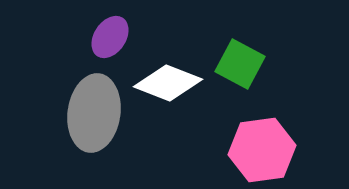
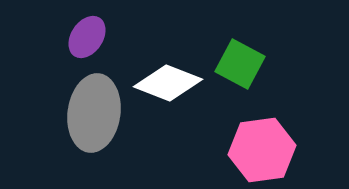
purple ellipse: moved 23 px left
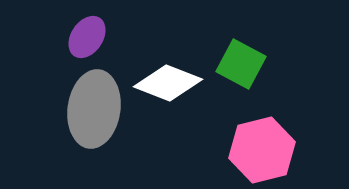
green square: moved 1 px right
gray ellipse: moved 4 px up
pink hexagon: rotated 6 degrees counterclockwise
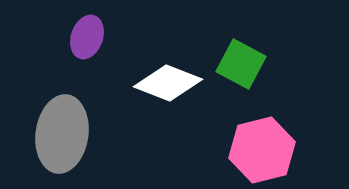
purple ellipse: rotated 15 degrees counterclockwise
gray ellipse: moved 32 px left, 25 px down
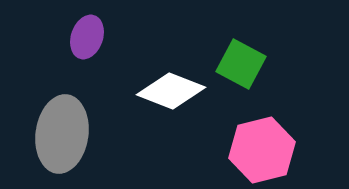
white diamond: moved 3 px right, 8 px down
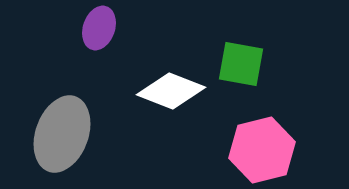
purple ellipse: moved 12 px right, 9 px up
green square: rotated 18 degrees counterclockwise
gray ellipse: rotated 12 degrees clockwise
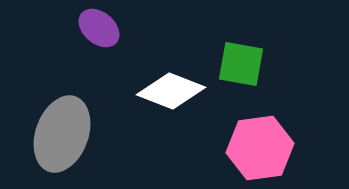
purple ellipse: rotated 69 degrees counterclockwise
pink hexagon: moved 2 px left, 2 px up; rotated 6 degrees clockwise
